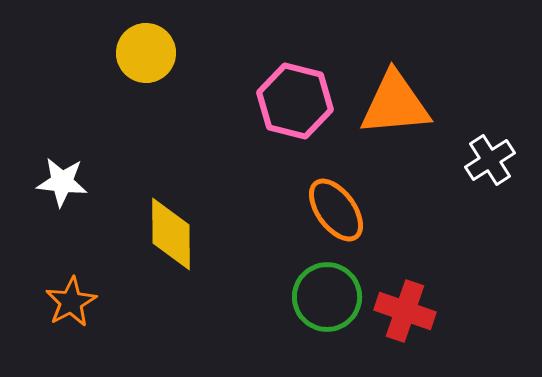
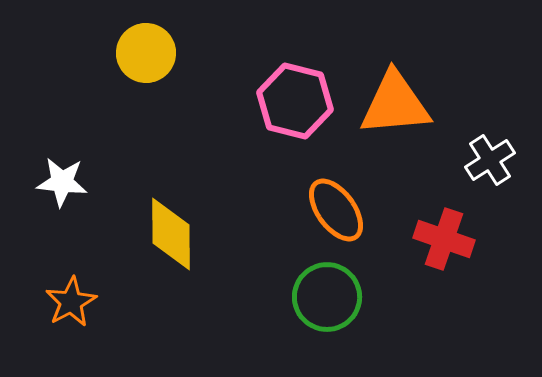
red cross: moved 39 px right, 72 px up
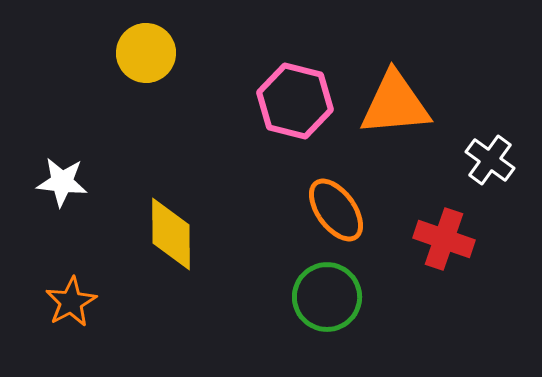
white cross: rotated 21 degrees counterclockwise
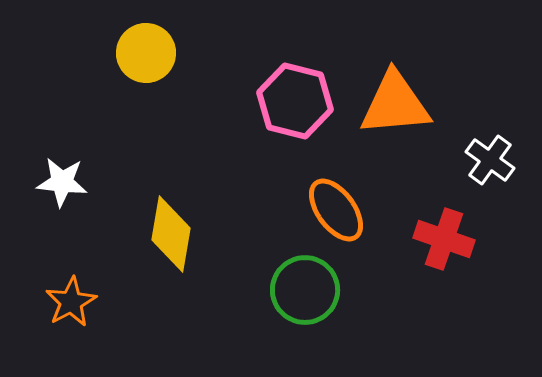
yellow diamond: rotated 10 degrees clockwise
green circle: moved 22 px left, 7 px up
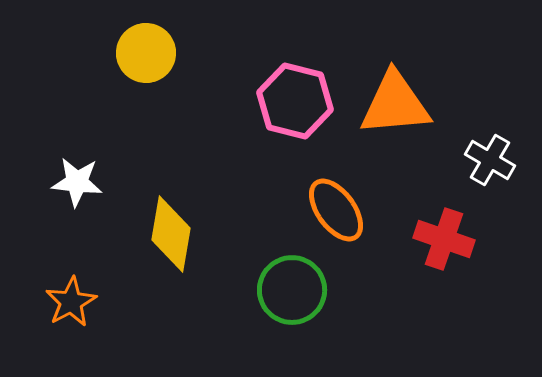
white cross: rotated 6 degrees counterclockwise
white star: moved 15 px right
green circle: moved 13 px left
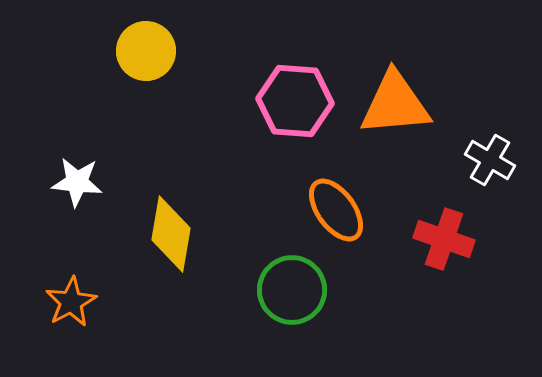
yellow circle: moved 2 px up
pink hexagon: rotated 10 degrees counterclockwise
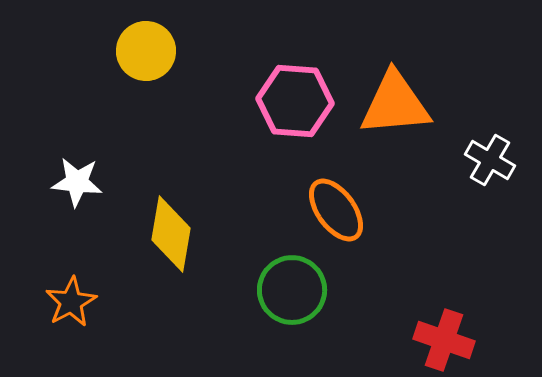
red cross: moved 101 px down
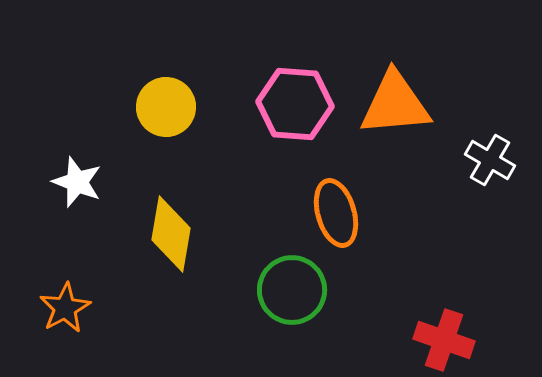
yellow circle: moved 20 px right, 56 px down
pink hexagon: moved 3 px down
white star: rotated 15 degrees clockwise
orange ellipse: moved 3 px down; rotated 20 degrees clockwise
orange star: moved 6 px left, 6 px down
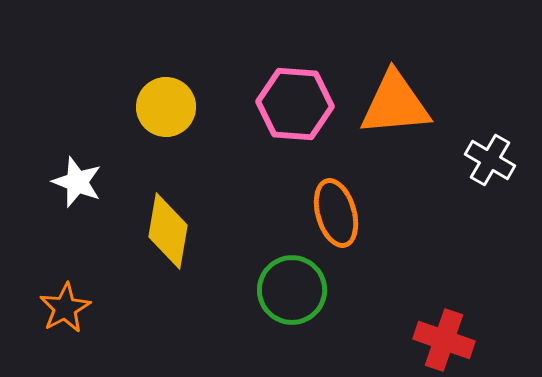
yellow diamond: moved 3 px left, 3 px up
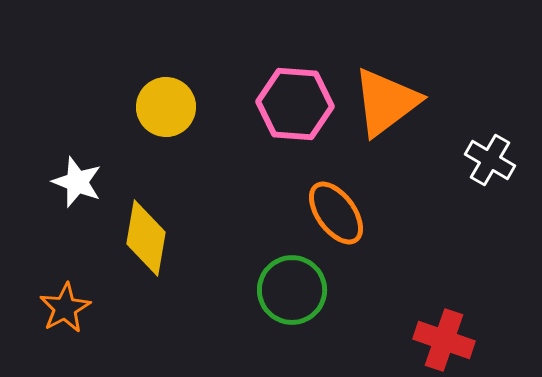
orange triangle: moved 9 px left, 2 px up; rotated 32 degrees counterclockwise
orange ellipse: rotated 20 degrees counterclockwise
yellow diamond: moved 22 px left, 7 px down
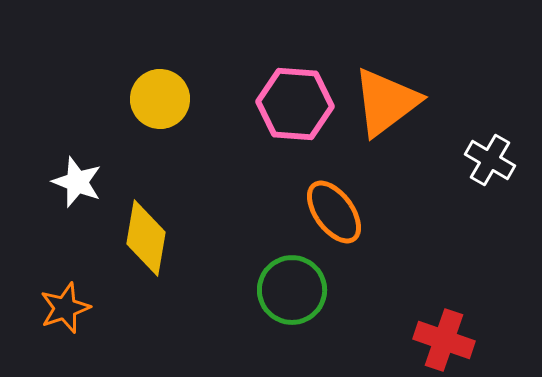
yellow circle: moved 6 px left, 8 px up
orange ellipse: moved 2 px left, 1 px up
orange star: rotated 9 degrees clockwise
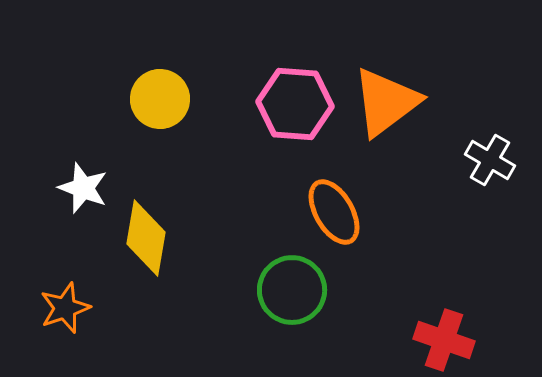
white star: moved 6 px right, 6 px down
orange ellipse: rotated 6 degrees clockwise
